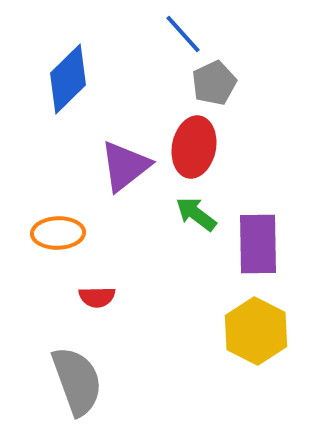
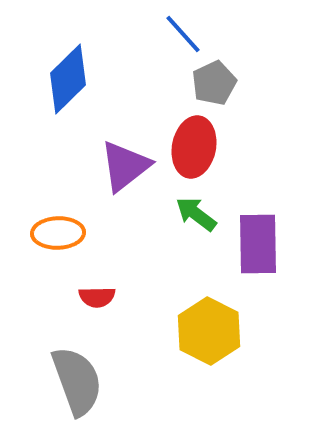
yellow hexagon: moved 47 px left
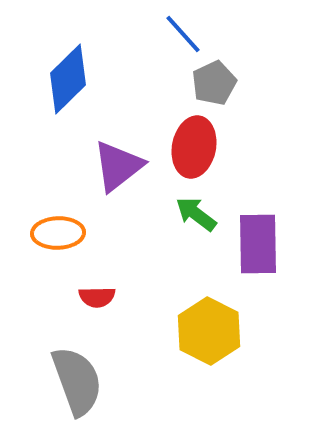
purple triangle: moved 7 px left
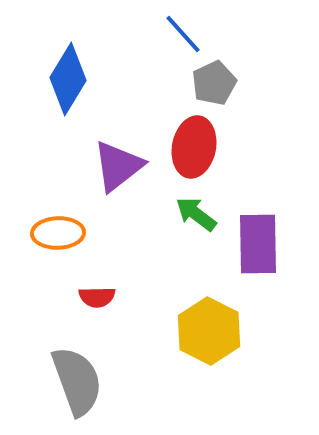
blue diamond: rotated 14 degrees counterclockwise
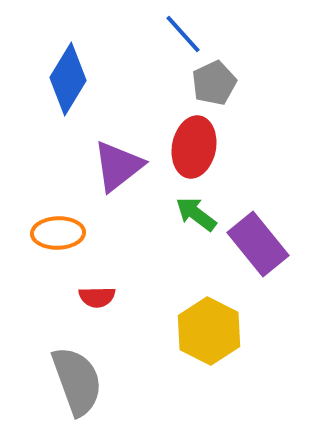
purple rectangle: rotated 38 degrees counterclockwise
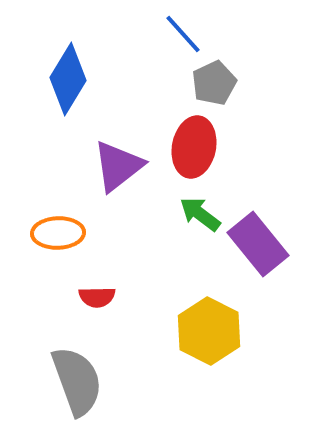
green arrow: moved 4 px right
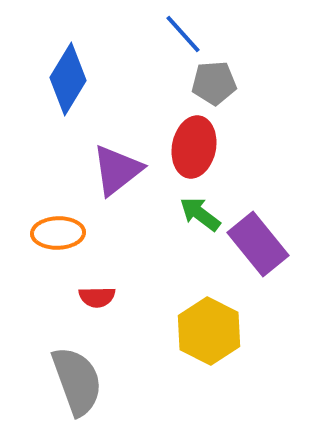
gray pentagon: rotated 21 degrees clockwise
purple triangle: moved 1 px left, 4 px down
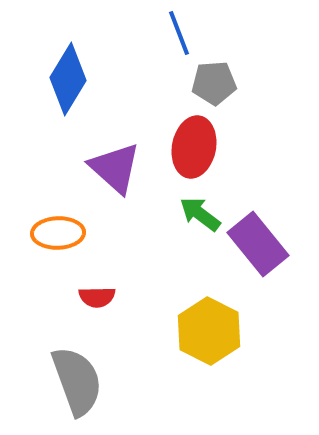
blue line: moved 4 px left, 1 px up; rotated 21 degrees clockwise
purple triangle: moved 2 px left, 2 px up; rotated 40 degrees counterclockwise
